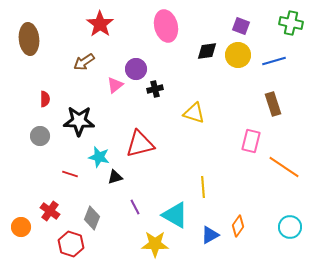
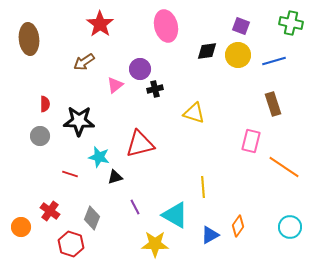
purple circle: moved 4 px right
red semicircle: moved 5 px down
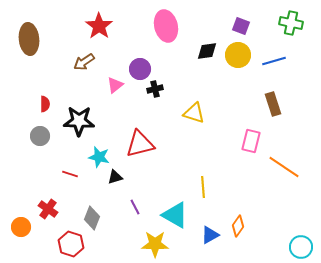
red star: moved 1 px left, 2 px down
red cross: moved 2 px left, 2 px up
cyan circle: moved 11 px right, 20 px down
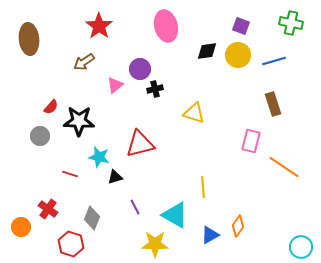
red semicircle: moved 6 px right, 3 px down; rotated 42 degrees clockwise
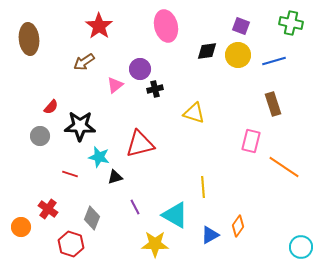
black star: moved 1 px right, 5 px down
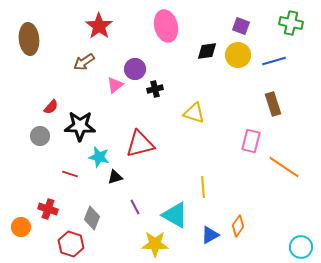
purple circle: moved 5 px left
red cross: rotated 18 degrees counterclockwise
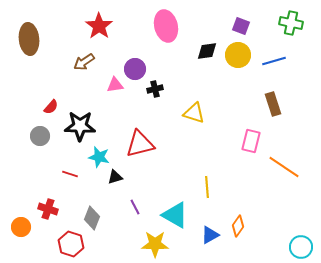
pink triangle: rotated 30 degrees clockwise
yellow line: moved 4 px right
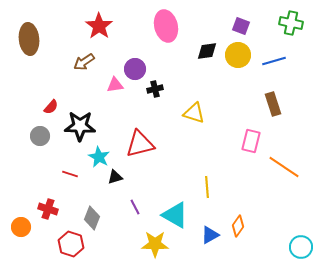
cyan star: rotated 15 degrees clockwise
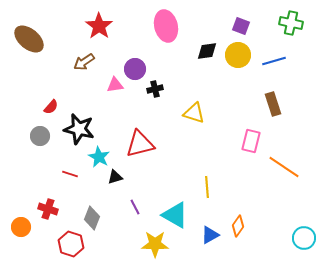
brown ellipse: rotated 44 degrees counterclockwise
black star: moved 1 px left, 3 px down; rotated 12 degrees clockwise
cyan circle: moved 3 px right, 9 px up
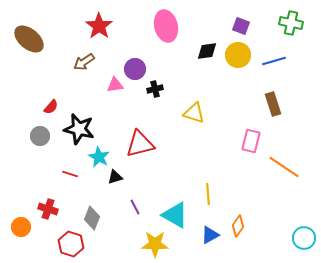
yellow line: moved 1 px right, 7 px down
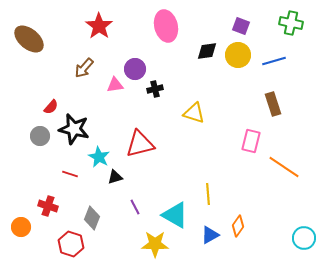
brown arrow: moved 6 px down; rotated 15 degrees counterclockwise
black star: moved 5 px left
red cross: moved 3 px up
